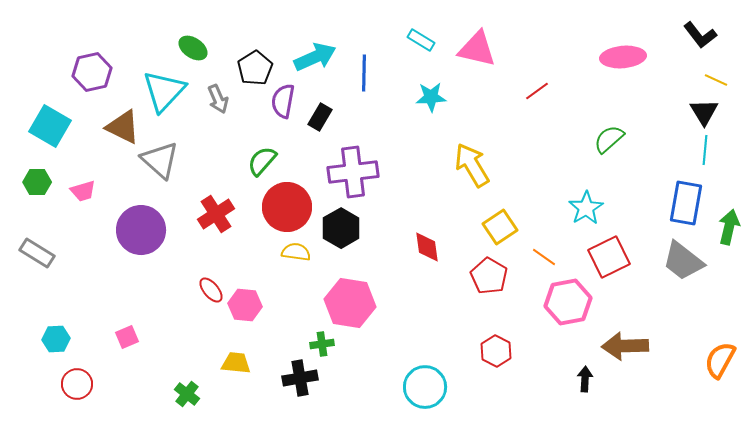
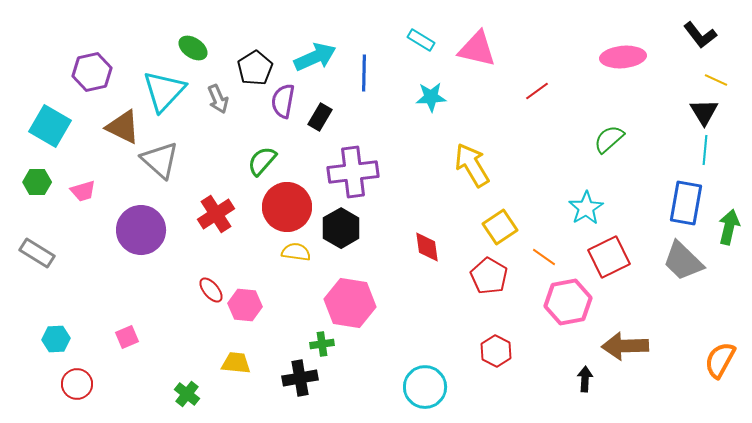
gray trapezoid at (683, 261): rotated 6 degrees clockwise
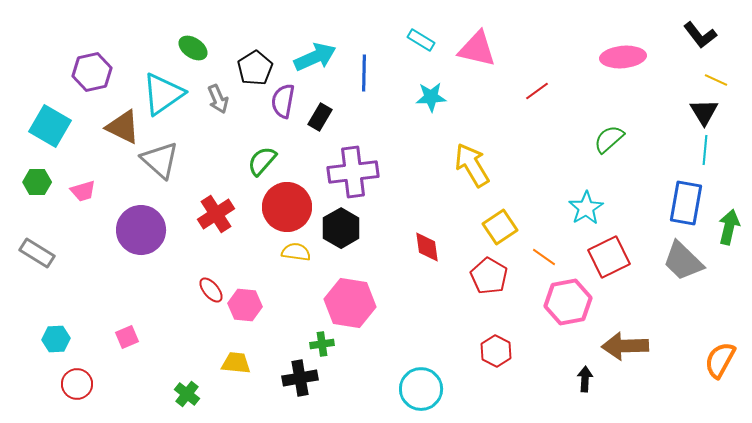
cyan triangle at (164, 91): moved 1 px left, 3 px down; rotated 12 degrees clockwise
cyan circle at (425, 387): moved 4 px left, 2 px down
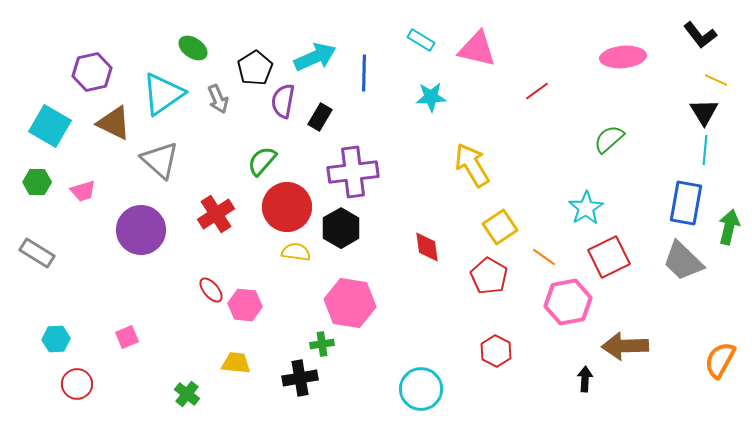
brown triangle at (123, 127): moved 9 px left, 4 px up
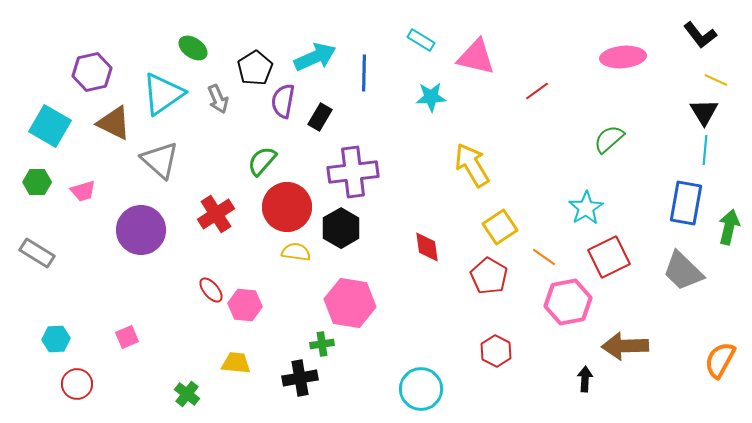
pink triangle at (477, 49): moved 1 px left, 8 px down
gray trapezoid at (683, 261): moved 10 px down
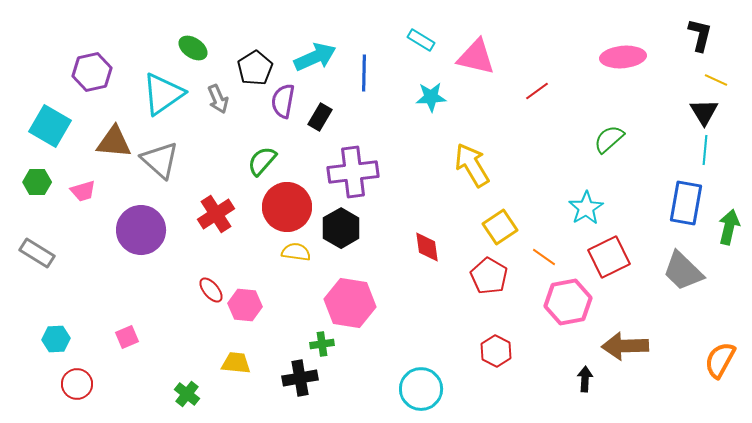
black L-shape at (700, 35): rotated 128 degrees counterclockwise
brown triangle at (114, 123): moved 19 px down; rotated 21 degrees counterclockwise
